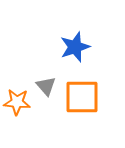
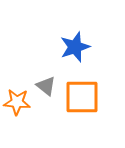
gray triangle: rotated 10 degrees counterclockwise
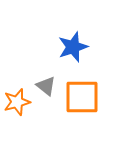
blue star: moved 2 px left
orange star: rotated 20 degrees counterclockwise
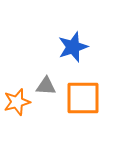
gray triangle: rotated 35 degrees counterclockwise
orange square: moved 1 px right, 1 px down
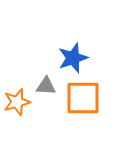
blue star: moved 11 px down
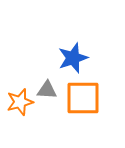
gray triangle: moved 1 px right, 4 px down
orange star: moved 3 px right
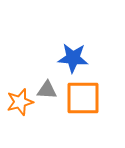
blue star: rotated 24 degrees clockwise
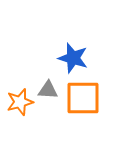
blue star: rotated 12 degrees clockwise
gray triangle: moved 1 px right
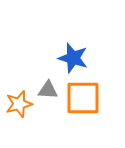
orange star: moved 1 px left, 2 px down
